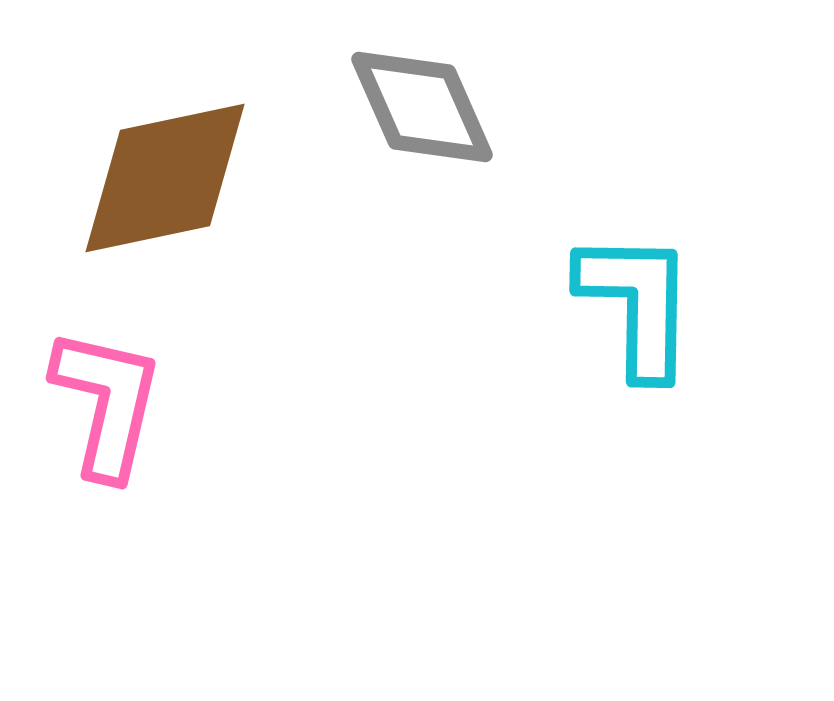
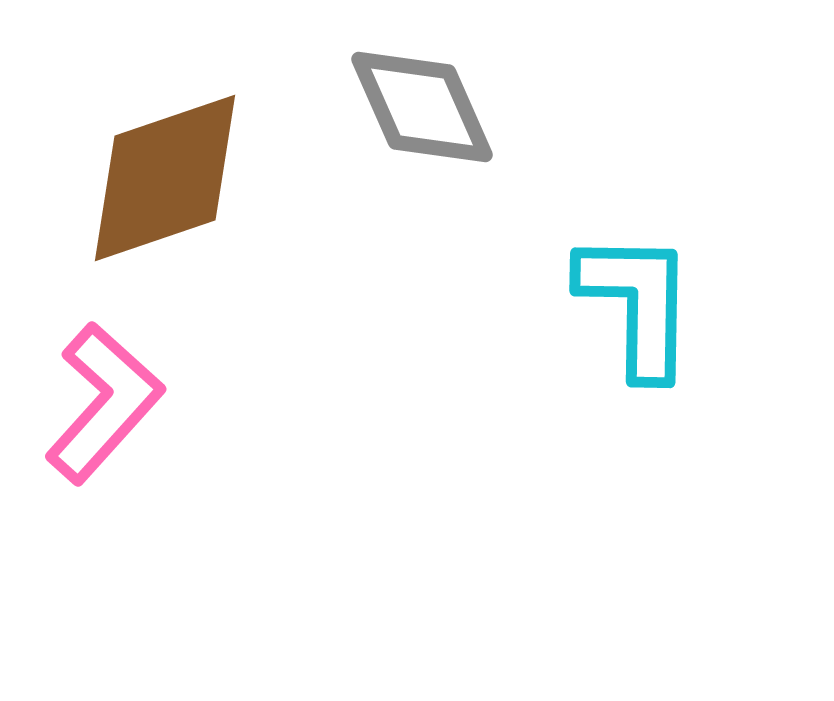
brown diamond: rotated 7 degrees counterclockwise
pink L-shape: moved 3 px left; rotated 29 degrees clockwise
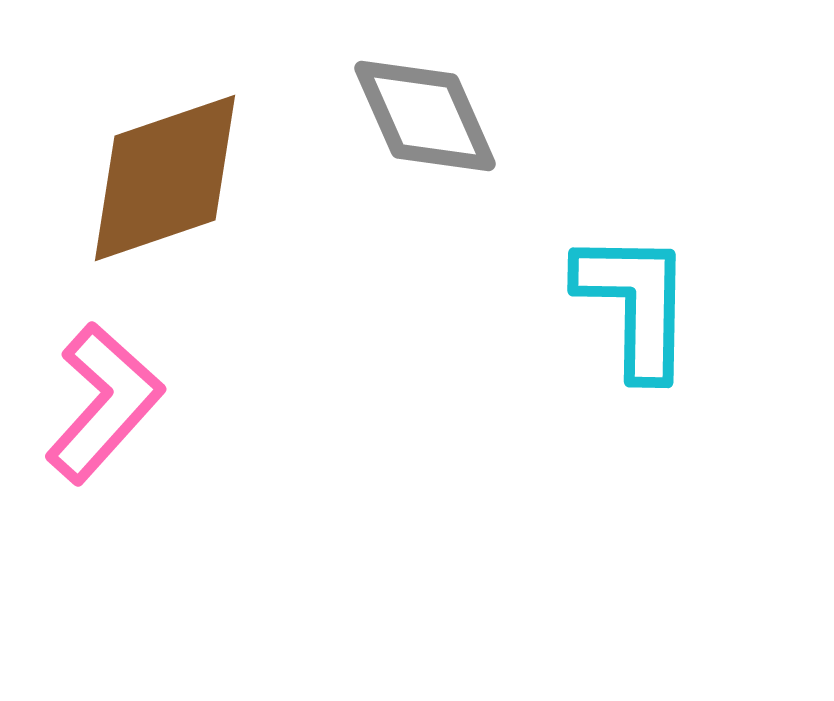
gray diamond: moved 3 px right, 9 px down
cyan L-shape: moved 2 px left
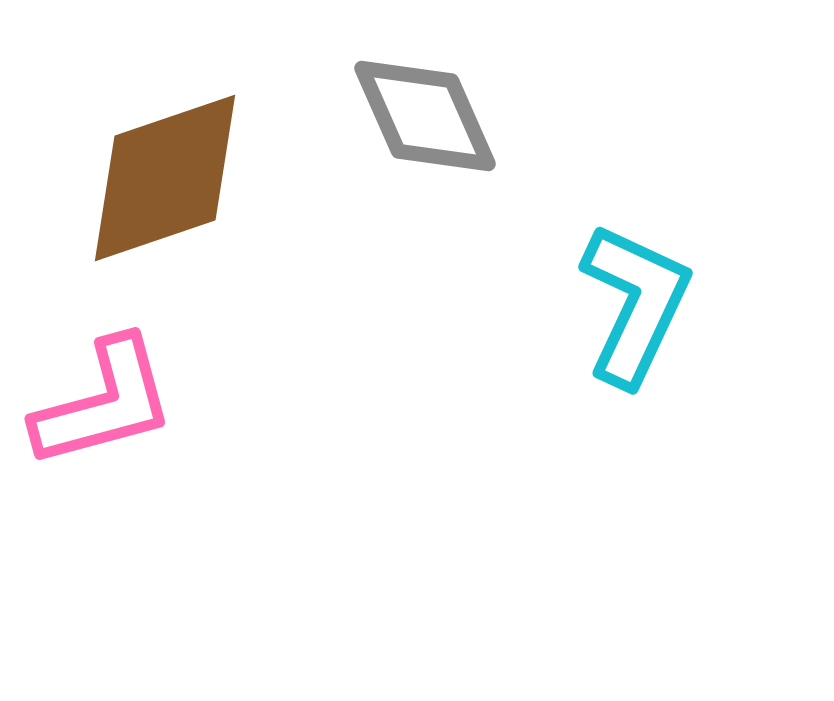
cyan L-shape: rotated 24 degrees clockwise
pink L-shape: rotated 33 degrees clockwise
